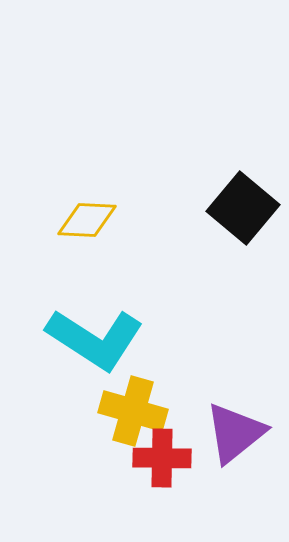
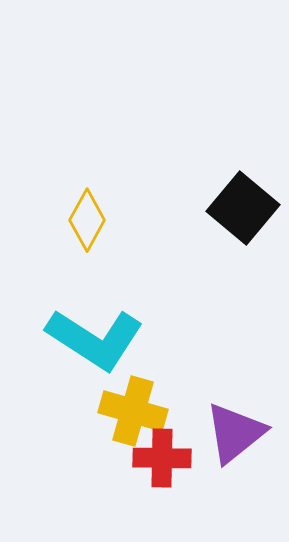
yellow diamond: rotated 64 degrees counterclockwise
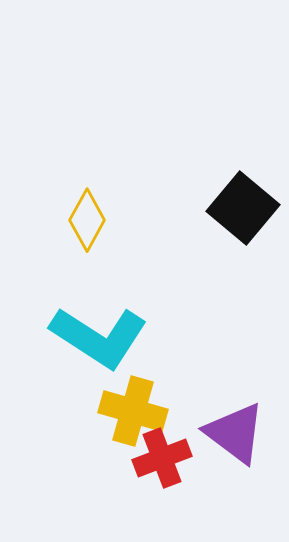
cyan L-shape: moved 4 px right, 2 px up
purple triangle: rotated 44 degrees counterclockwise
red cross: rotated 22 degrees counterclockwise
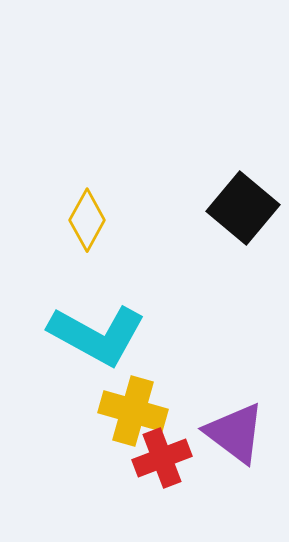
cyan L-shape: moved 2 px left, 2 px up; rotated 4 degrees counterclockwise
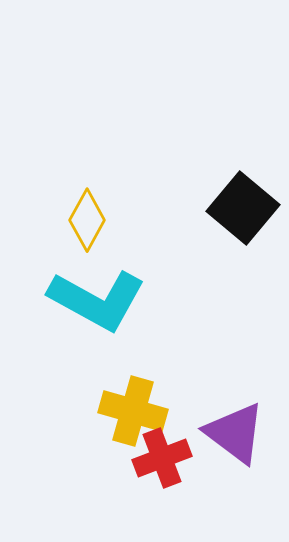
cyan L-shape: moved 35 px up
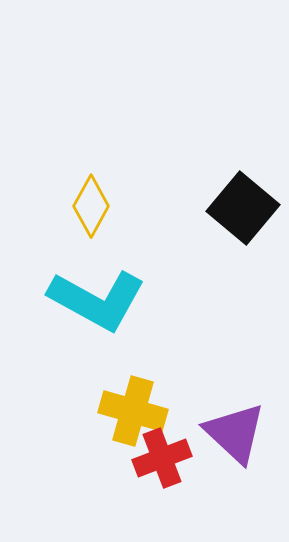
yellow diamond: moved 4 px right, 14 px up
purple triangle: rotated 6 degrees clockwise
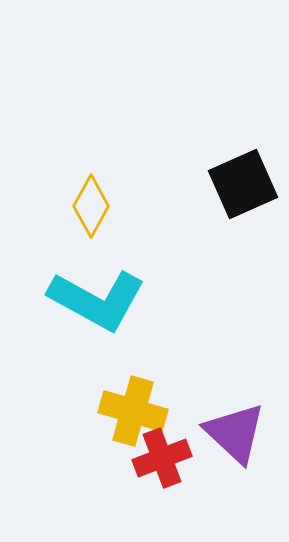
black square: moved 24 px up; rotated 26 degrees clockwise
